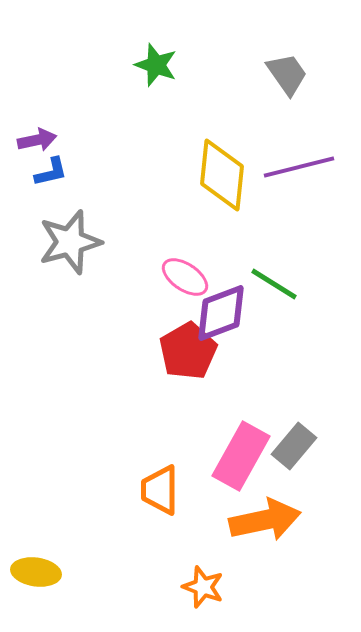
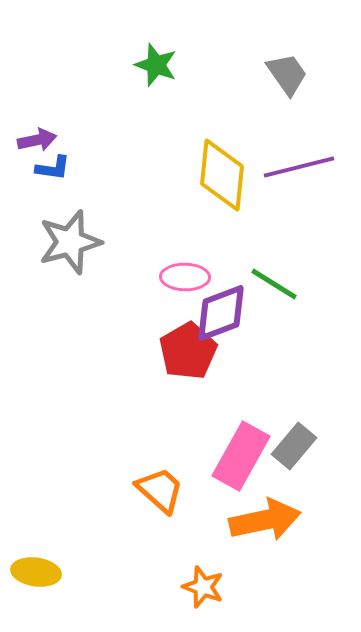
blue L-shape: moved 2 px right, 4 px up; rotated 21 degrees clockwise
pink ellipse: rotated 33 degrees counterclockwise
orange trapezoid: rotated 132 degrees clockwise
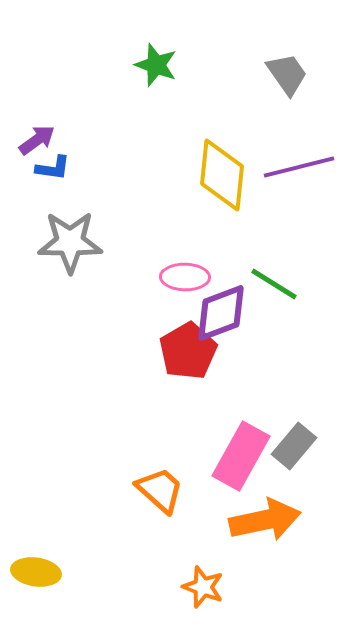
purple arrow: rotated 24 degrees counterclockwise
gray star: rotated 16 degrees clockwise
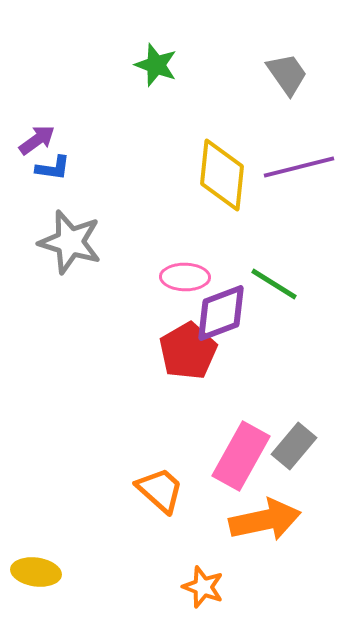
gray star: rotated 16 degrees clockwise
